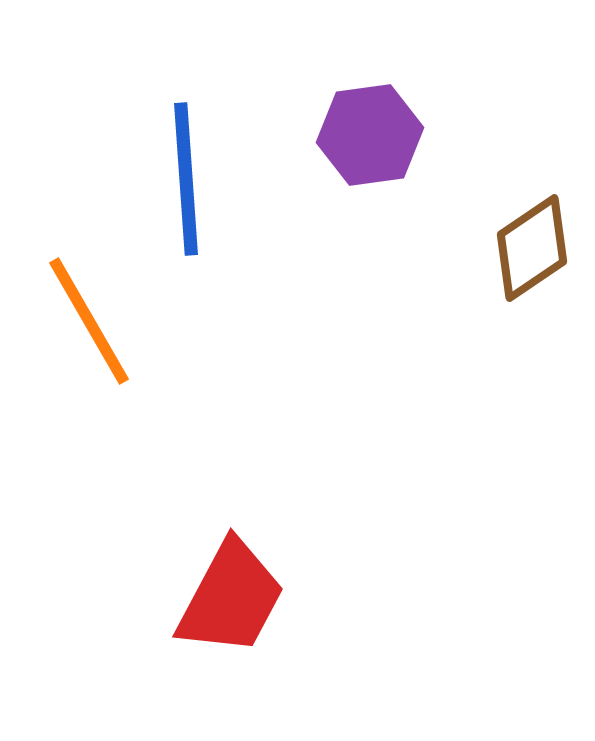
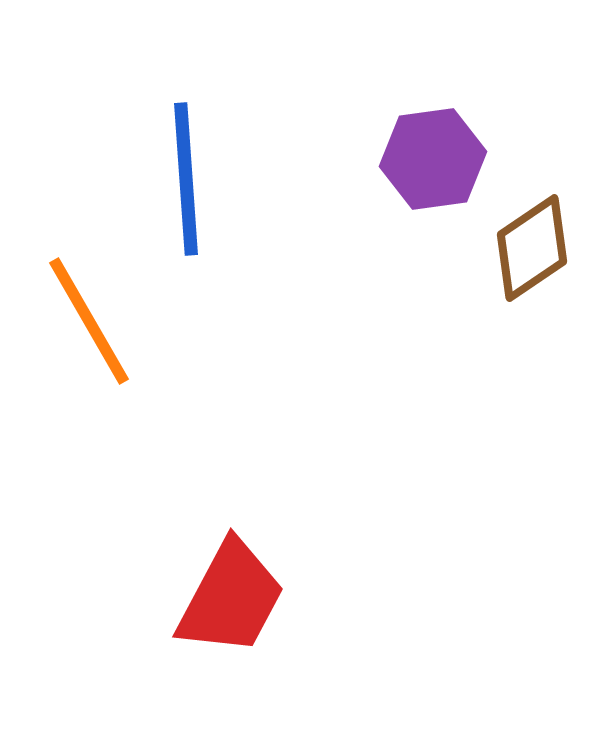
purple hexagon: moved 63 px right, 24 px down
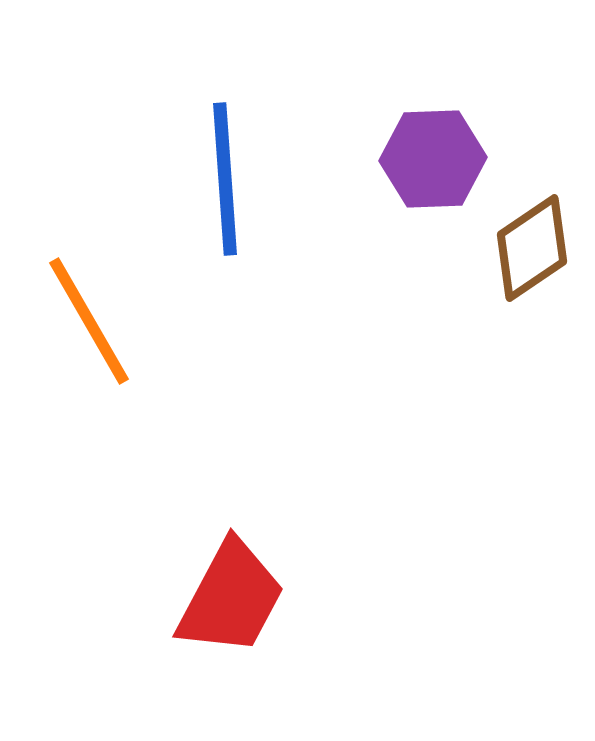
purple hexagon: rotated 6 degrees clockwise
blue line: moved 39 px right
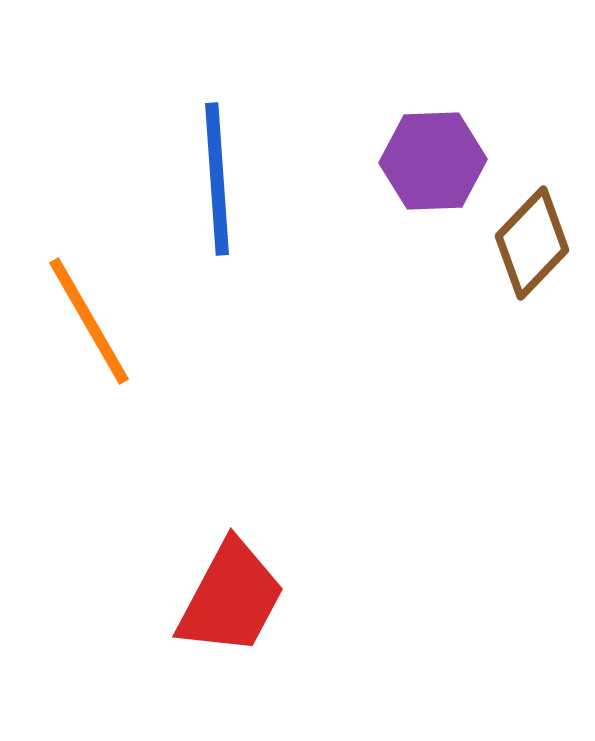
purple hexagon: moved 2 px down
blue line: moved 8 px left
brown diamond: moved 5 px up; rotated 12 degrees counterclockwise
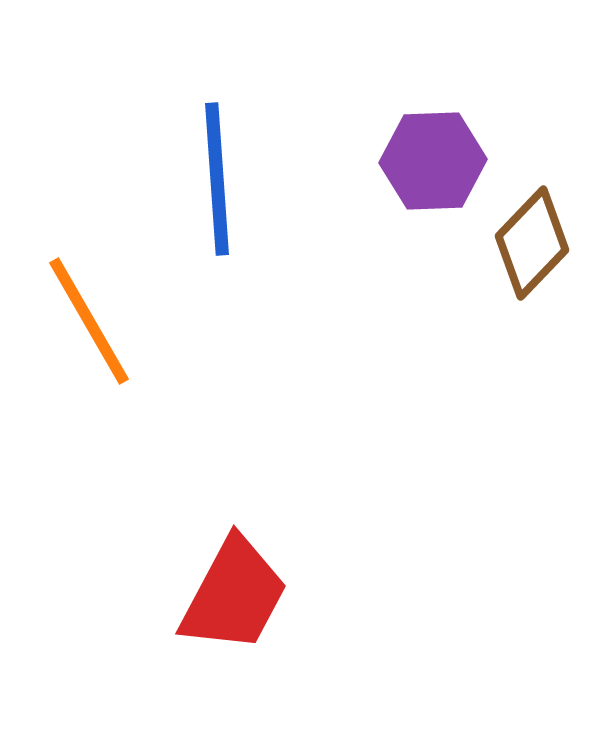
red trapezoid: moved 3 px right, 3 px up
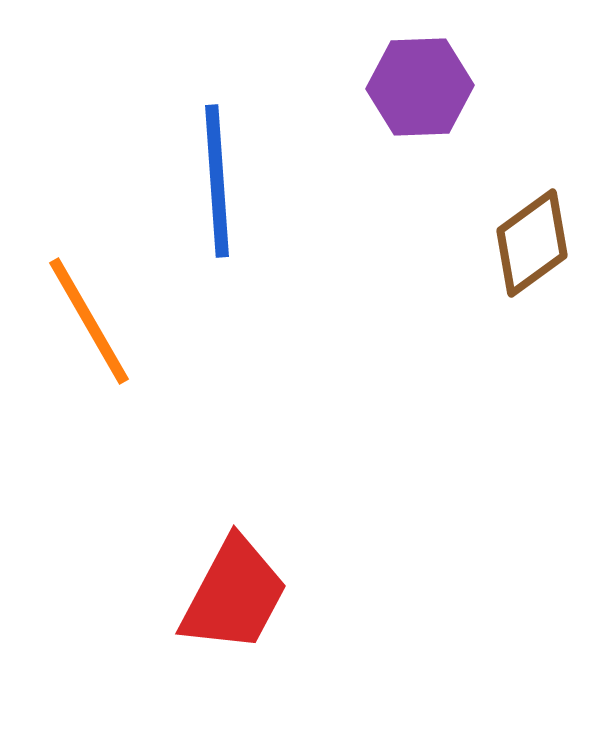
purple hexagon: moved 13 px left, 74 px up
blue line: moved 2 px down
brown diamond: rotated 10 degrees clockwise
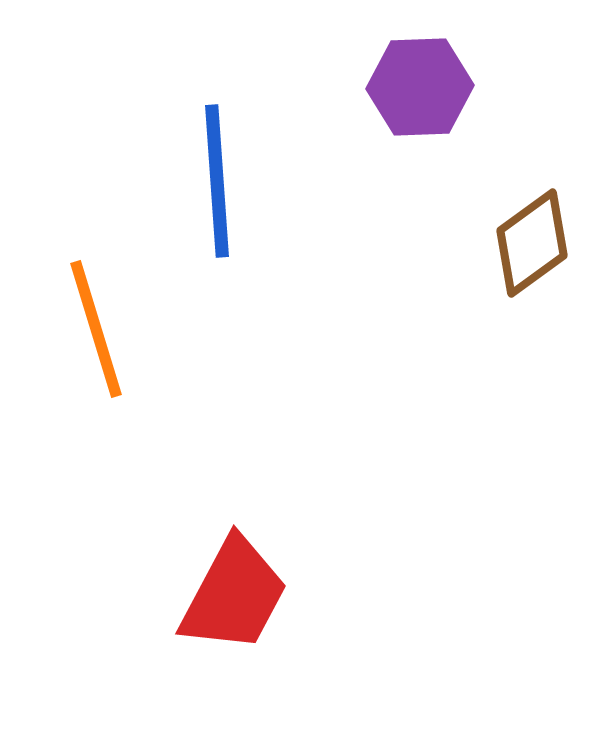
orange line: moved 7 px right, 8 px down; rotated 13 degrees clockwise
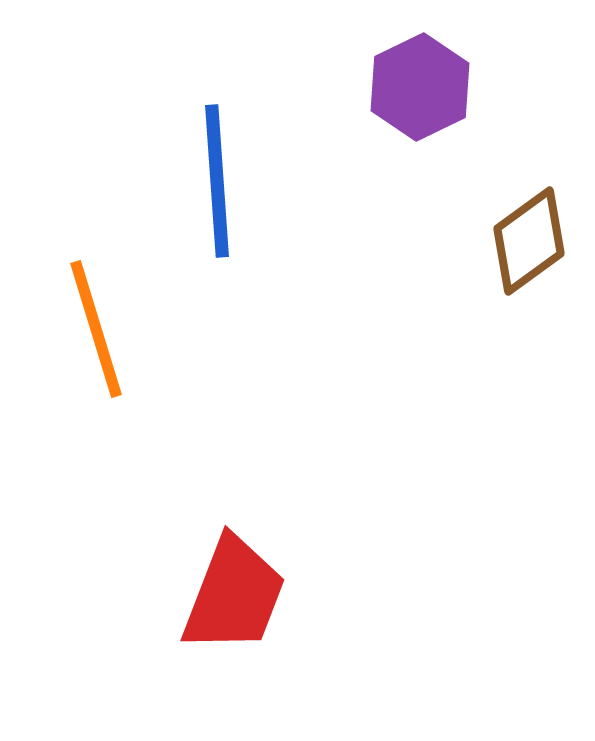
purple hexagon: rotated 24 degrees counterclockwise
brown diamond: moved 3 px left, 2 px up
red trapezoid: rotated 7 degrees counterclockwise
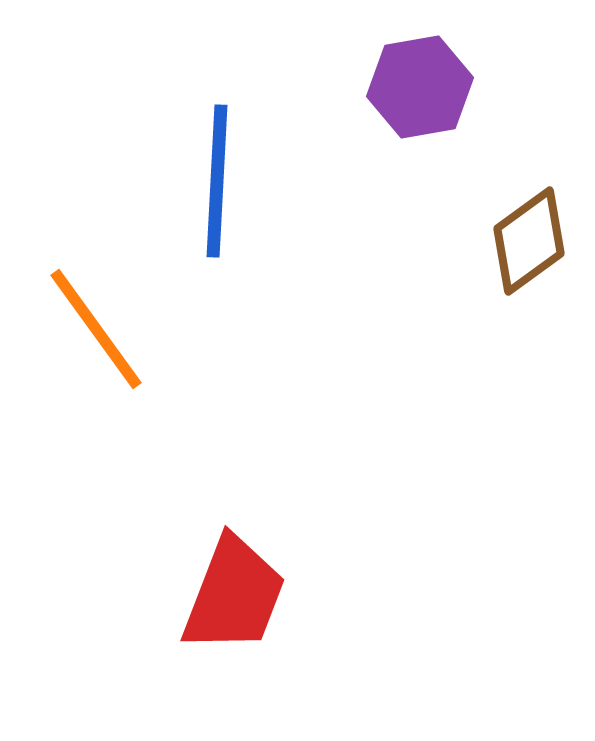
purple hexagon: rotated 16 degrees clockwise
blue line: rotated 7 degrees clockwise
orange line: rotated 19 degrees counterclockwise
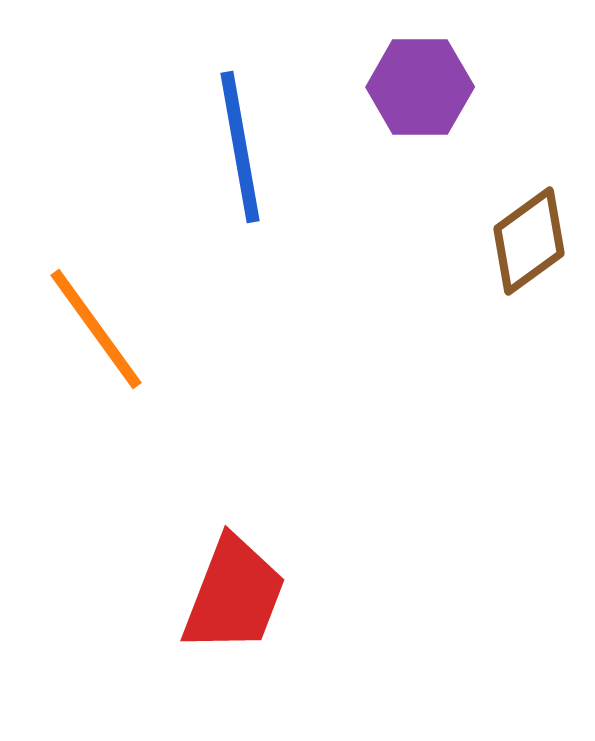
purple hexagon: rotated 10 degrees clockwise
blue line: moved 23 px right, 34 px up; rotated 13 degrees counterclockwise
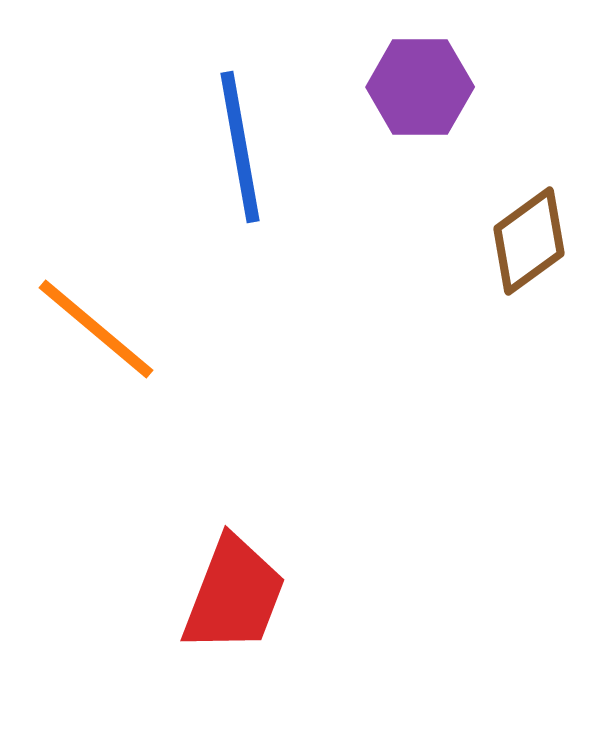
orange line: rotated 14 degrees counterclockwise
